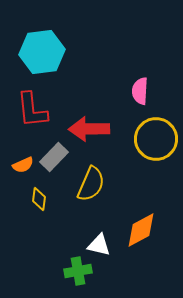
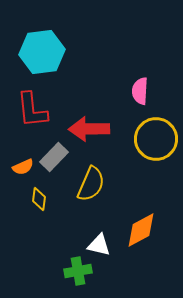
orange semicircle: moved 2 px down
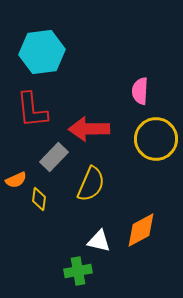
orange semicircle: moved 7 px left, 13 px down
white triangle: moved 4 px up
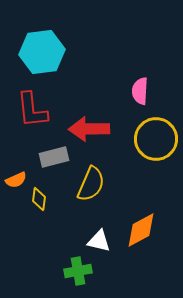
gray rectangle: rotated 32 degrees clockwise
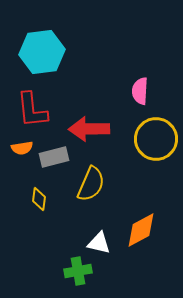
orange semicircle: moved 6 px right, 32 px up; rotated 15 degrees clockwise
white triangle: moved 2 px down
